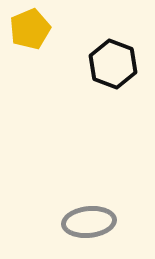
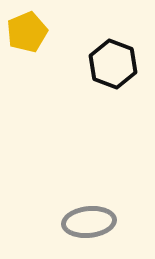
yellow pentagon: moved 3 px left, 3 px down
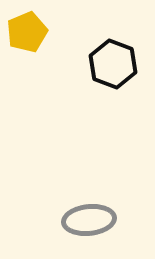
gray ellipse: moved 2 px up
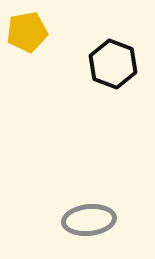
yellow pentagon: rotated 12 degrees clockwise
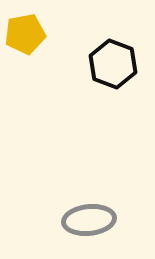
yellow pentagon: moved 2 px left, 2 px down
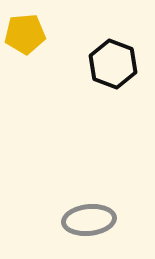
yellow pentagon: rotated 6 degrees clockwise
